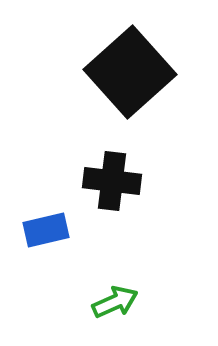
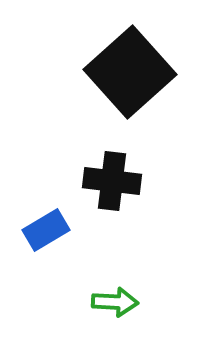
blue rectangle: rotated 18 degrees counterclockwise
green arrow: rotated 27 degrees clockwise
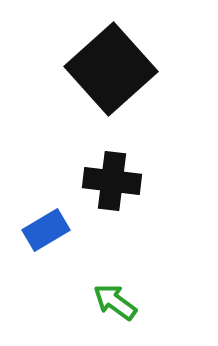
black square: moved 19 px left, 3 px up
green arrow: rotated 147 degrees counterclockwise
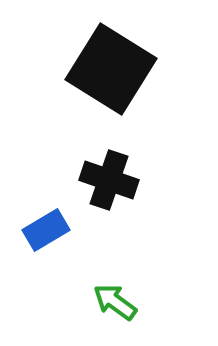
black square: rotated 16 degrees counterclockwise
black cross: moved 3 px left, 1 px up; rotated 12 degrees clockwise
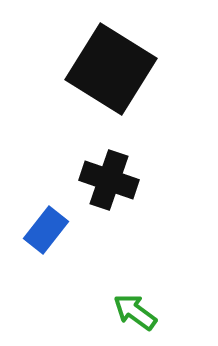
blue rectangle: rotated 21 degrees counterclockwise
green arrow: moved 20 px right, 10 px down
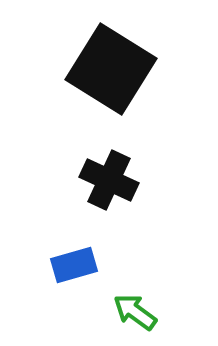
black cross: rotated 6 degrees clockwise
blue rectangle: moved 28 px right, 35 px down; rotated 36 degrees clockwise
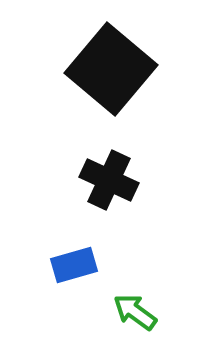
black square: rotated 8 degrees clockwise
